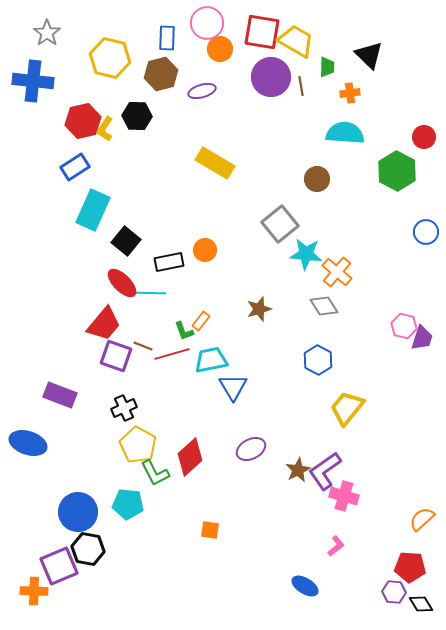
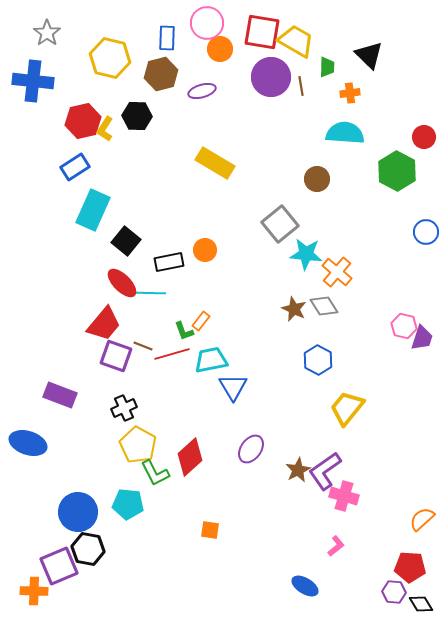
brown star at (259, 309): moved 35 px right; rotated 30 degrees counterclockwise
purple ellipse at (251, 449): rotated 28 degrees counterclockwise
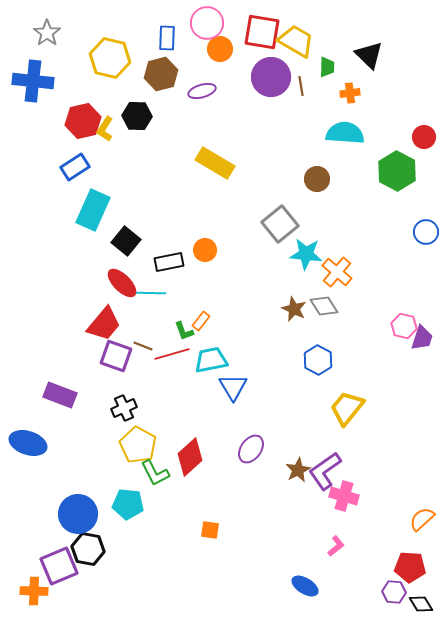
blue circle at (78, 512): moved 2 px down
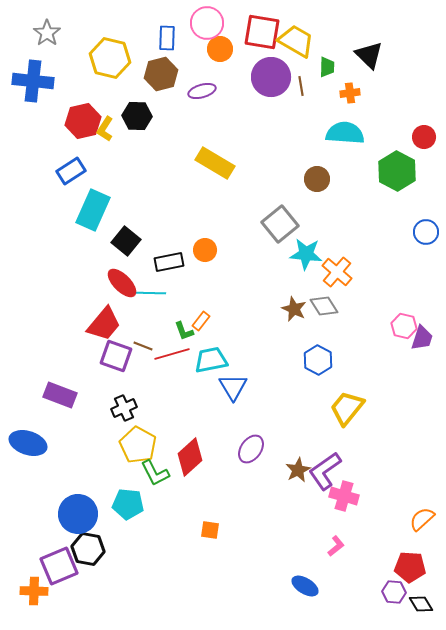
blue rectangle at (75, 167): moved 4 px left, 4 px down
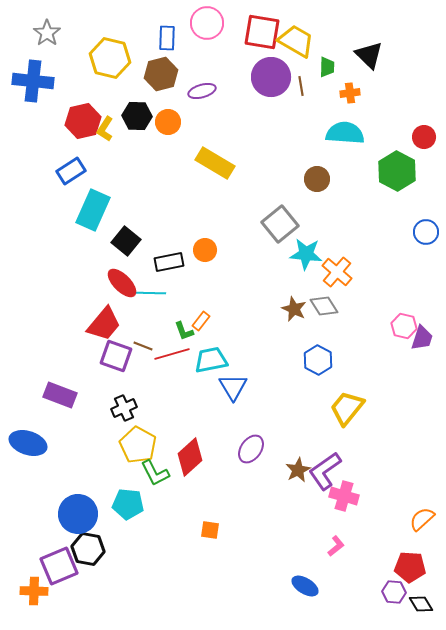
orange circle at (220, 49): moved 52 px left, 73 px down
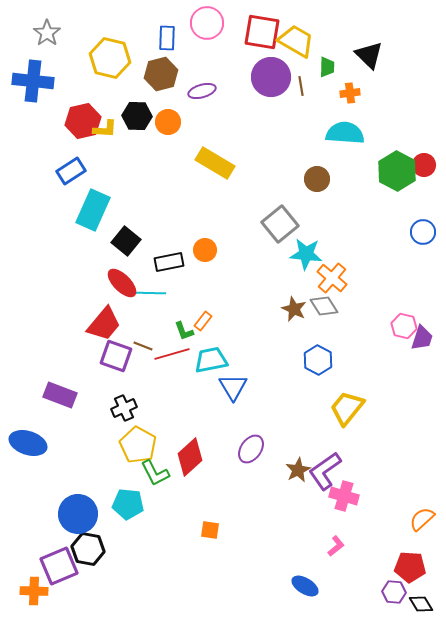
yellow L-shape at (105, 129): rotated 120 degrees counterclockwise
red circle at (424, 137): moved 28 px down
blue circle at (426, 232): moved 3 px left
orange cross at (337, 272): moved 5 px left, 6 px down
orange rectangle at (201, 321): moved 2 px right
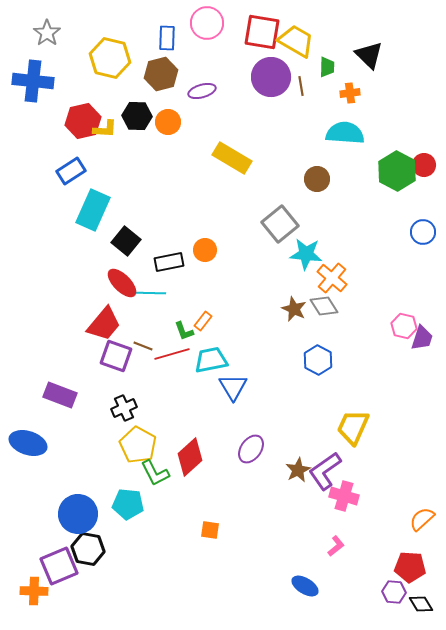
yellow rectangle at (215, 163): moved 17 px right, 5 px up
yellow trapezoid at (347, 408): moved 6 px right, 19 px down; rotated 15 degrees counterclockwise
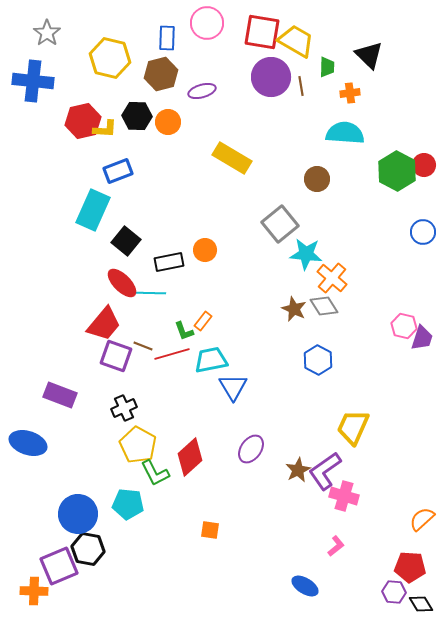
blue rectangle at (71, 171): moved 47 px right; rotated 12 degrees clockwise
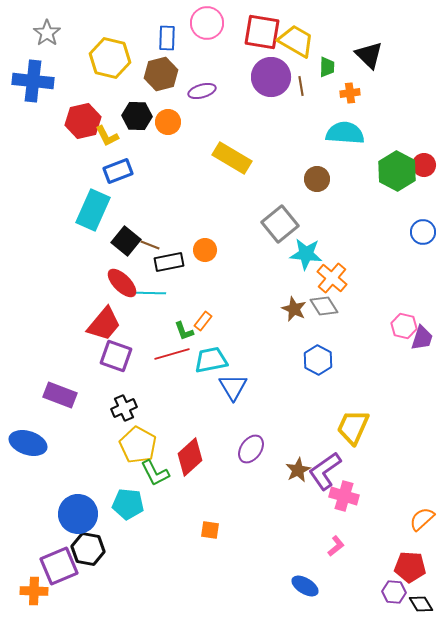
yellow L-shape at (105, 129): moved 2 px right, 7 px down; rotated 60 degrees clockwise
brown line at (143, 346): moved 7 px right, 101 px up
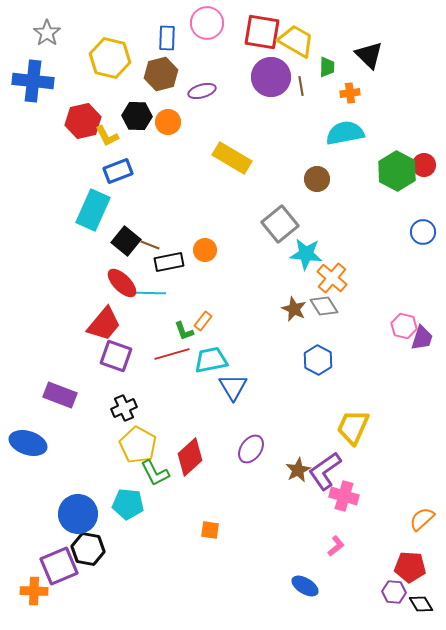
cyan semicircle at (345, 133): rotated 15 degrees counterclockwise
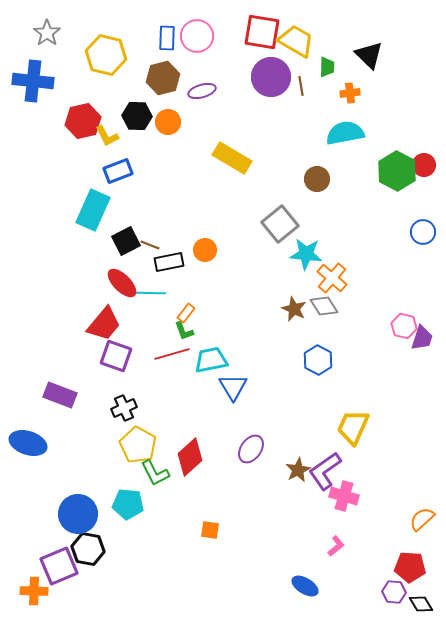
pink circle at (207, 23): moved 10 px left, 13 px down
yellow hexagon at (110, 58): moved 4 px left, 3 px up
brown hexagon at (161, 74): moved 2 px right, 4 px down
black square at (126, 241): rotated 24 degrees clockwise
orange rectangle at (203, 321): moved 17 px left, 8 px up
